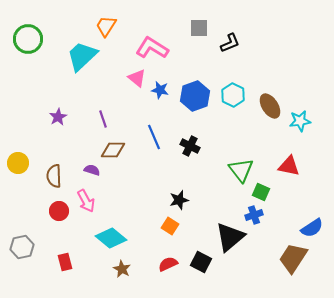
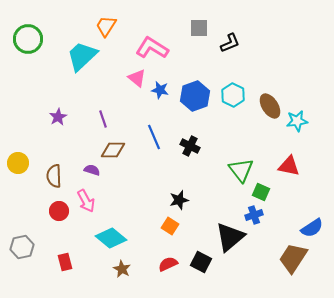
cyan star: moved 3 px left
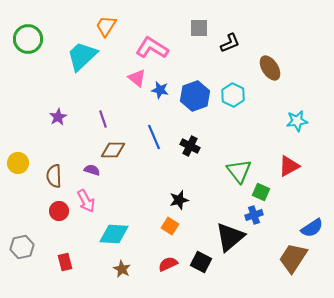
brown ellipse: moved 38 px up
red triangle: rotated 40 degrees counterclockwise
green triangle: moved 2 px left, 1 px down
cyan diamond: moved 3 px right, 4 px up; rotated 36 degrees counterclockwise
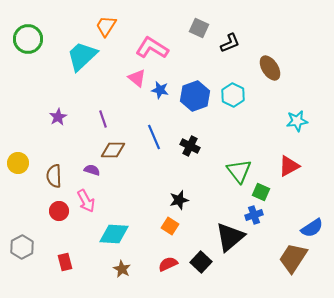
gray square: rotated 24 degrees clockwise
gray hexagon: rotated 15 degrees counterclockwise
black square: rotated 15 degrees clockwise
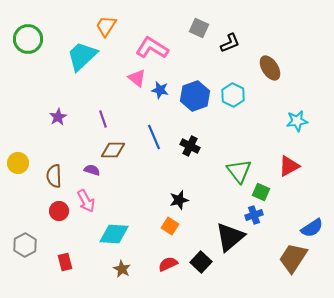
gray hexagon: moved 3 px right, 2 px up
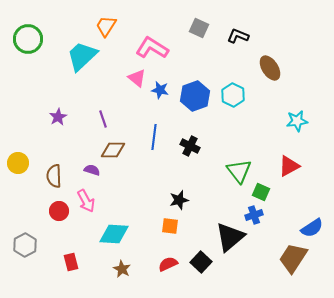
black L-shape: moved 8 px right, 7 px up; rotated 135 degrees counterclockwise
blue line: rotated 30 degrees clockwise
orange square: rotated 24 degrees counterclockwise
red rectangle: moved 6 px right
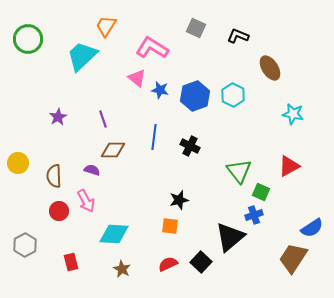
gray square: moved 3 px left
cyan star: moved 4 px left, 7 px up; rotated 20 degrees clockwise
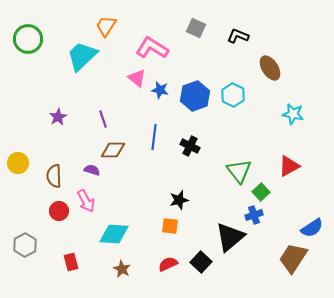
green square: rotated 24 degrees clockwise
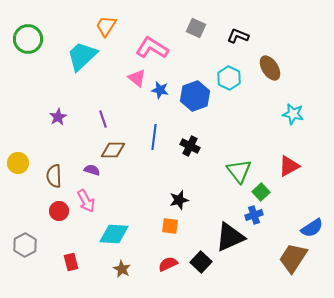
cyan hexagon: moved 4 px left, 17 px up
black triangle: rotated 16 degrees clockwise
